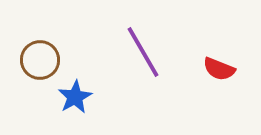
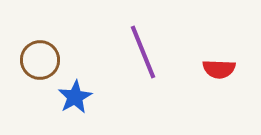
purple line: rotated 8 degrees clockwise
red semicircle: rotated 20 degrees counterclockwise
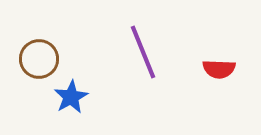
brown circle: moved 1 px left, 1 px up
blue star: moved 4 px left
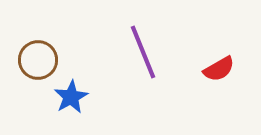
brown circle: moved 1 px left, 1 px down
red semicircle: rotated 32 degrees counterclockwise
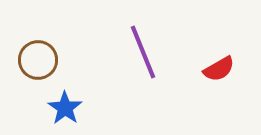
blue star: moved 6 px left, 11 px down; rotated 8 degrees counterclockwise
